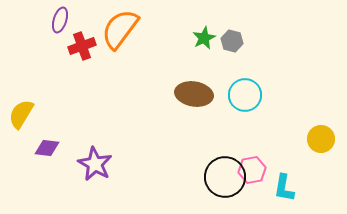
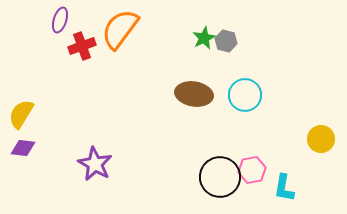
gray hexagon: moved 6 px left
purple diamond: moved 24 px left
black circle: moved 5 px left
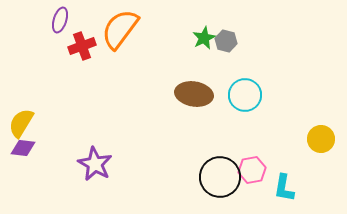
yellow semicircle: moved 9 px down
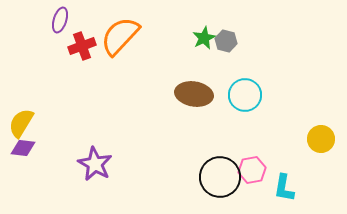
orange semicircle: moved 7 px down; rotated 6 degrees clockwise
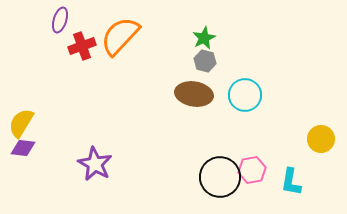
gray hexagon: moved 21 px left, 20 px down
cyan L-shape: moved 7 px right, 6 px up
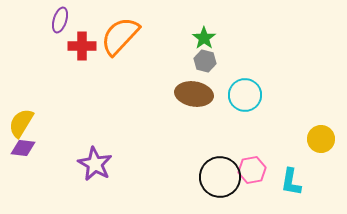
green star: rotated 10 degrees counterclockwise
red cross: rotated 20 degrees clockwise
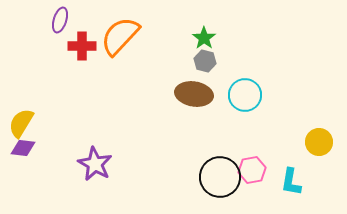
yellow circle: moved 2 px left, 3 px down
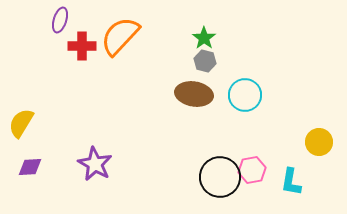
purple diamond: moved 7 px right, 19 px down; rotated 10 degrees counterclockwise
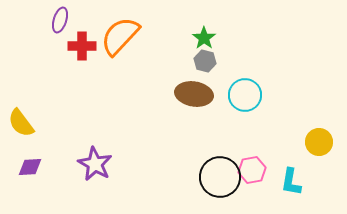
yellow semicircle: rotated 68 degrees counterclockwise
